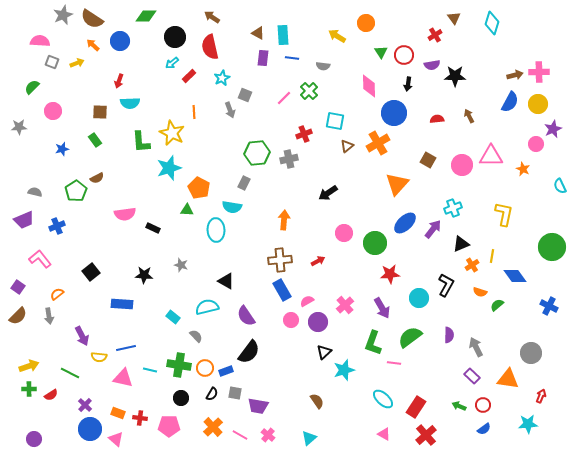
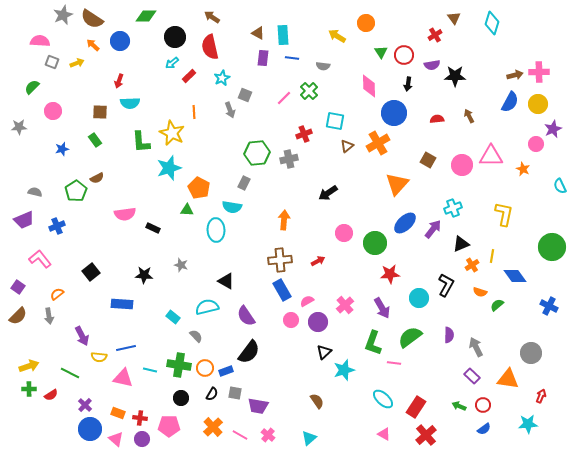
purple circle at (34, 439): moved 108 px right
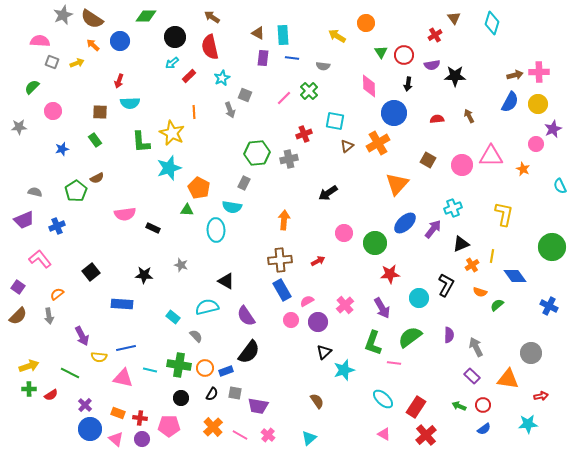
red arrow at (541, 396): rotated 56 degrees clockwise
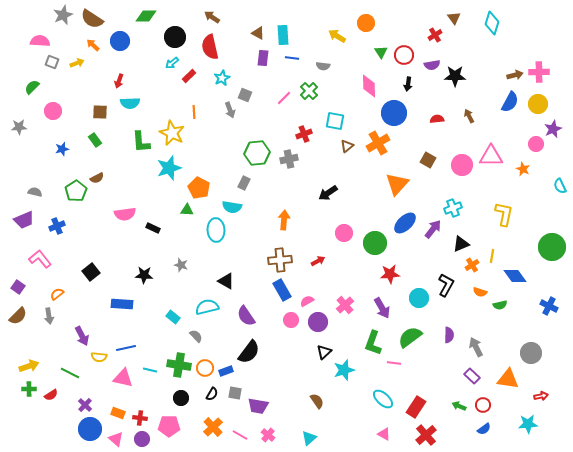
green semicircle at (497, 305): moved 3 px right; rotated 152 degrees counterclockwise
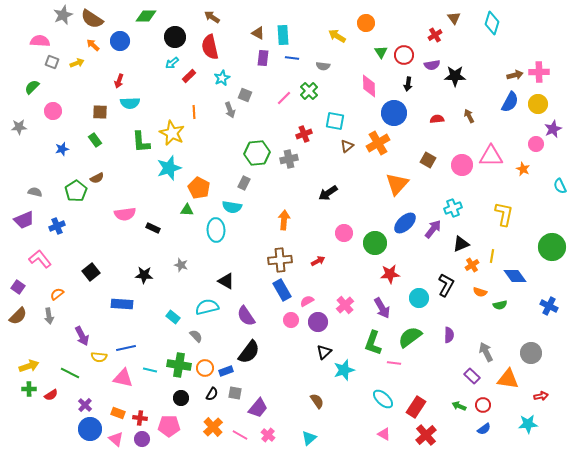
gray arrow at (476, 347): moved 10 px right, 5 px down
purple trapezoid at (258, 406): moved 2 px down; rotated 60 degrees counterclockwise
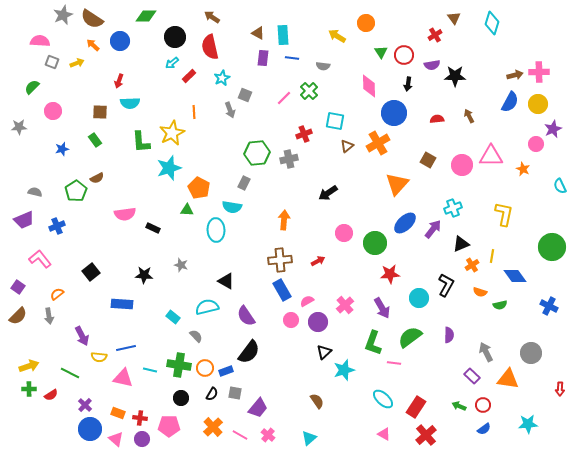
yellow star at (172, 133): rotated 20 degrees clockwise
red arrow at (541, 396): moved 19 px right, 7 px up; rotated 104 degrees clockwise
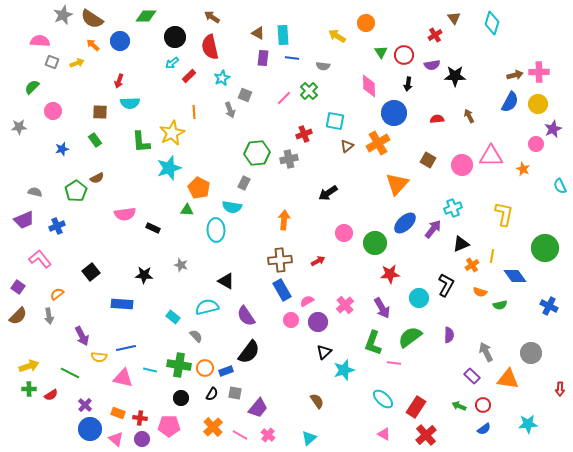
green circle at (552, 247): moved 7 px left, 1 px down
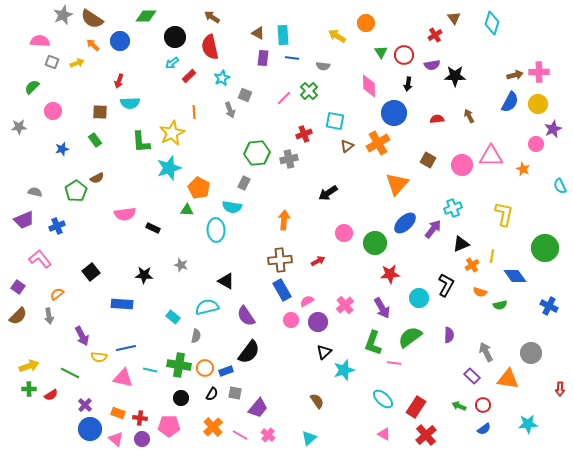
gray semicircle at (196, 336): rotated 56 degrees clockwise
